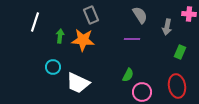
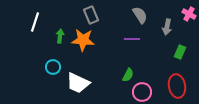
pink cross: rotated 24 degrees clockwise
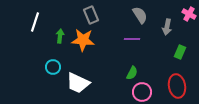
green semicircle: moved 4 px right, 2 px up
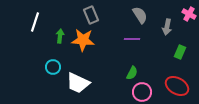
red ellipse: rotated 50 degrees counterclockwise
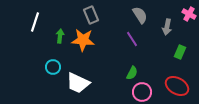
purple line: rotated 56 degrees clockwise
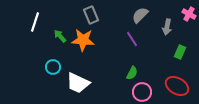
gray semicircle: rotated 102 degrees counterclockwise
green arrow: rotated 48 degrees counterclockwise
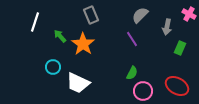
orange star: moved 4 px down; rotated 30 degrees clockwise
green rectangle: moved 4 px up
pink circle: moved 1 px right, 1 px up
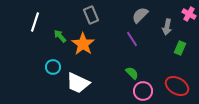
green semicircle: rotated 72 degrees counterclockwise
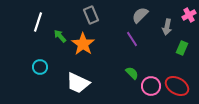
pink cross: moved 1 px down; rotated 32 degrees clockwise
white line: moved 3 px right
green rectangle: moved 2 px right
cyan circle: moved 13 px left
pink circle: moved 8 px right, 5 px up
